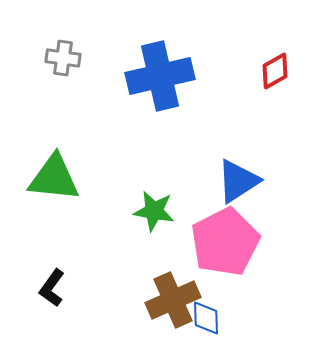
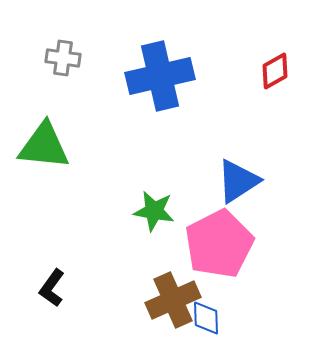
green triangle: moved 10 px left, 32 px up
pink pentagon: moved 6 px left, 2 px down
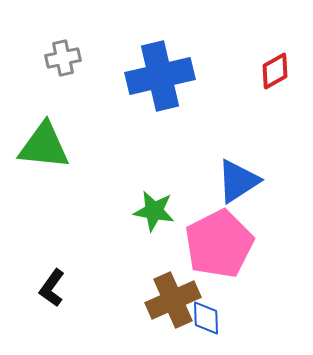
gray cross: rotated 20 degrees counterclockwise
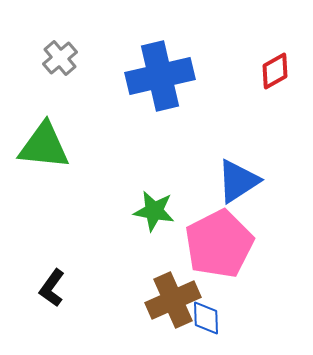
gray cross: moved 3 px left; rotated 28 degrees counterclockwise
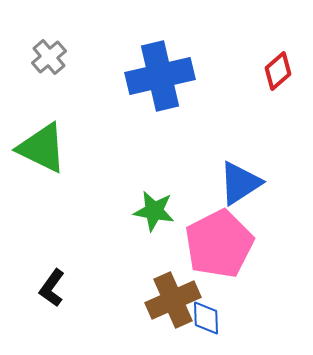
gray cross: moved 11 px left, 1 px up
red diamond: moved 3 px right; rotated 12 degrees counterclockwise
green triangle: moved 2 px left, 2 px down; rotated 20 degrees clockwise
blue triangle: moved 2 px right, 2 px down
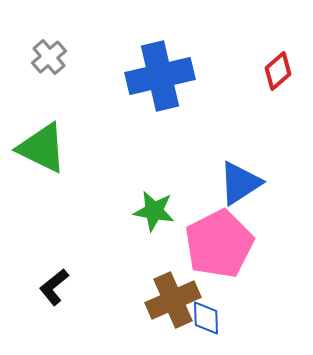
black L-shape: moved 2 px right, 1 px up; rotated 15 degrees clockwise
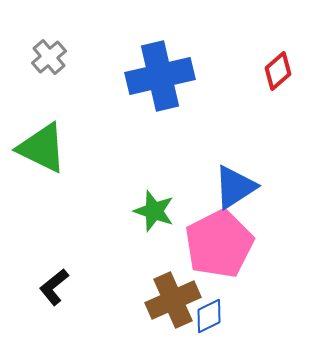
blue triangle: moved 5 px left, 4 px down
green star: rotated 9 degrees clockwise
blue diamond: moved 3 px right, 2 px up; rotated 66 degrees clockwise
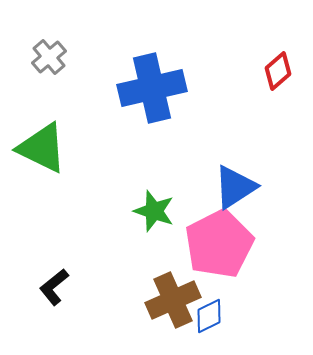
blue cross: moved 8 px left, 12 px down
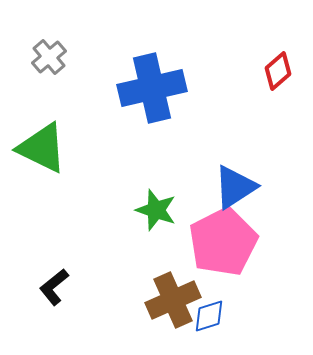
green star: moved 2 px right, 1 px up
pink pentagon: moved 4 px right, 2 px up
blue diamond: rotated 9 degrees clockwise
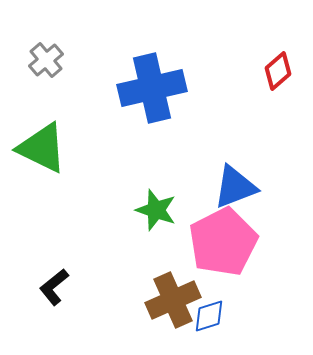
gray cross: moved 3 px left, 3 px down
blue triangle: rotated 12 degrees clockwise
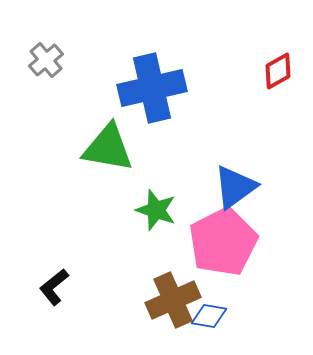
red diamond: rotated 12 degrees clockwise
green triangle: moved 66 px right; rotated 16 degrees counterclockwise
blue triangle: rotated 15 degrees counterclockwise
blue diamond: rotated 27 degrees clockwise
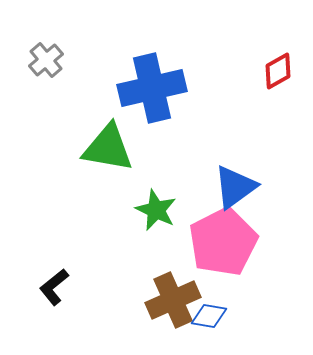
green star: rotated 6 degrees clockwise
